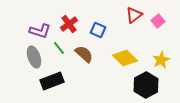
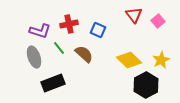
red triangle: rotated 30 degrees counterclockwise
red cross: rotated 24 degrees clockwise
yellow diamond: moved 4 px right, 2 px down
black rectangle: moved 1 px right, 2 px down
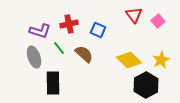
black rectangle: rotated 70 degrees counterclockwise
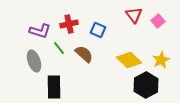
gray ellipse: moved 4 px down
black rectangle: moved 1 px right, 4 px down
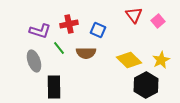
brown semicircle: moved 2 px right, 1 px up; rotated 138 degrees clockwise
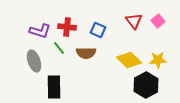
red triangle: moved 6 px down
red cross: moved 2 px left, 3 px down; rotated 18 degrees clockwise
yellow star: moved 3 px left; rotated 24 degrees clockwise
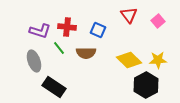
red triangle: moved 5 px left, 6 px up
black rectangle: rotated 55 degrees counterclockwise
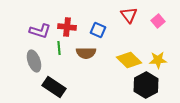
green line: rotated 32 degrees clockwise
